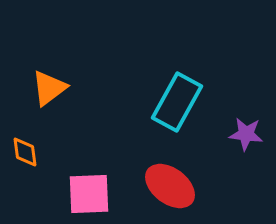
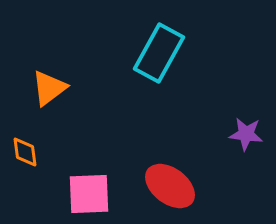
cyan rectangle: moved 18 px left, 49 px up
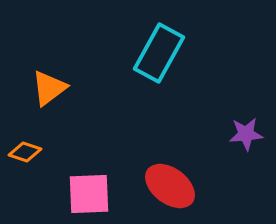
purple star: rotated 12 degrees counterclockwise
orange diamond: rotated 64 degrees counterclockwise
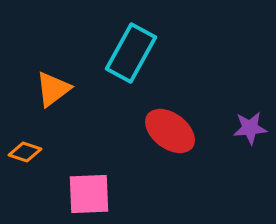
cyan rectangle: moved 28 px left
orange triangle: moved 4 px right, 1 px down
purple star: moved 4 px right, 6 px up
red ellipse: moved 55 px up
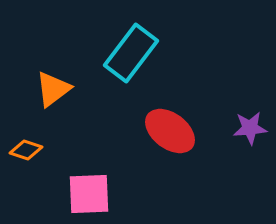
cyan rectangle: rotated 8 degrees clockwise
orange diamond: moved 1 px right, 2 px up
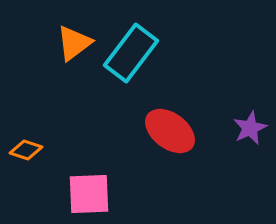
orange triangle: moved 21 px right, 46 px up
purple star: rotated 20 degrees counterclockwise
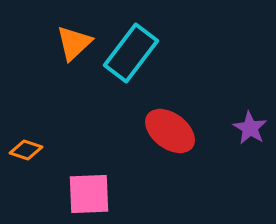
orange triangle: rotated 6 degrees counterclockwise
purple star: rotated 16 degrees counterclockwise
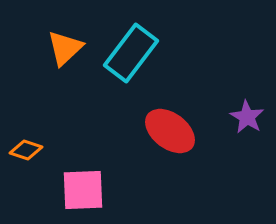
orange triangle: moved 9 px left, 5 px down
purple star: moved 3 px left, 11 px up
pink square: moved 6 px left, 4 px up
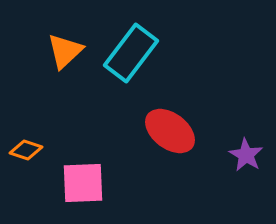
orange triangle: moved 3 px down
purple star: moved 1 px left, 38 px down
pink square: moved 7 px up
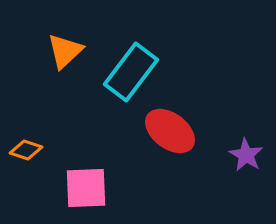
cyan rectangle: moved 19 px down
pink square: moved 3 px right, 5 px down
